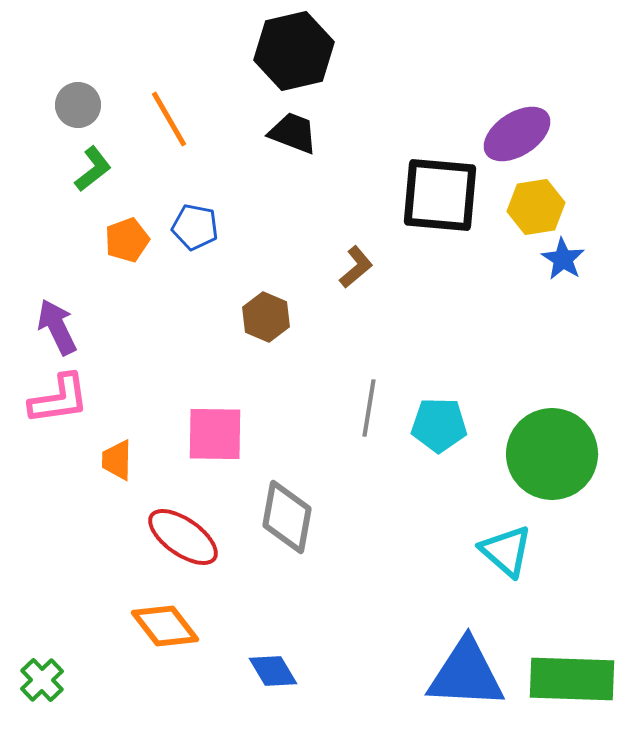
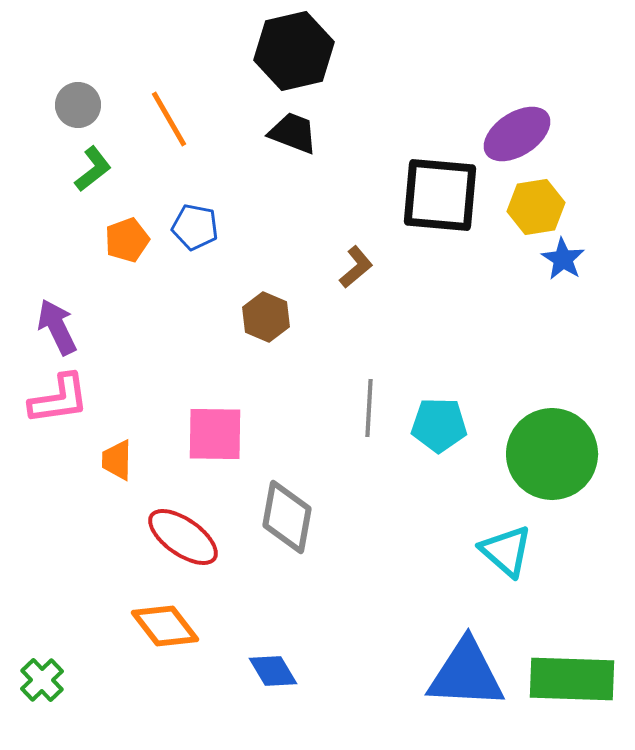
gray line: rotated 6 degrees counterclockwise
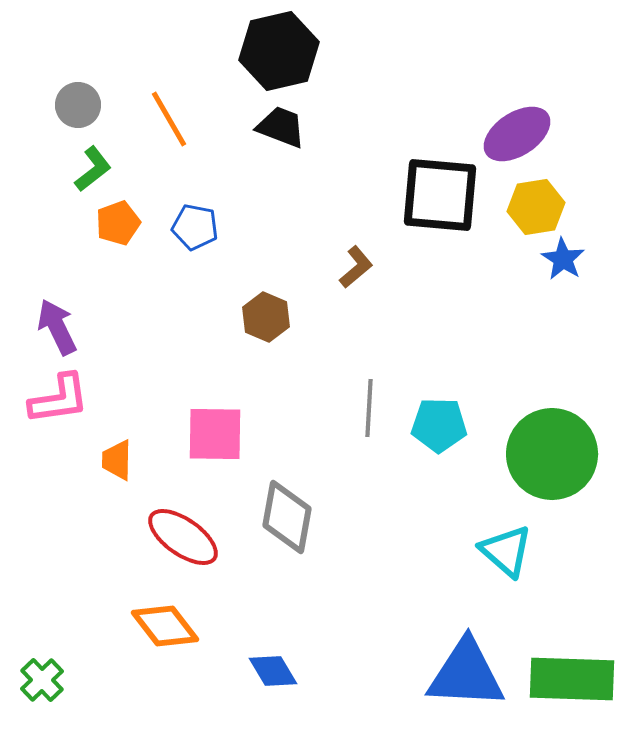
black hexagon: moved 15 px left
black trapezoid: moved 12 px left, 6 px up
orange pentagon: moved 9 px left, 17 px up
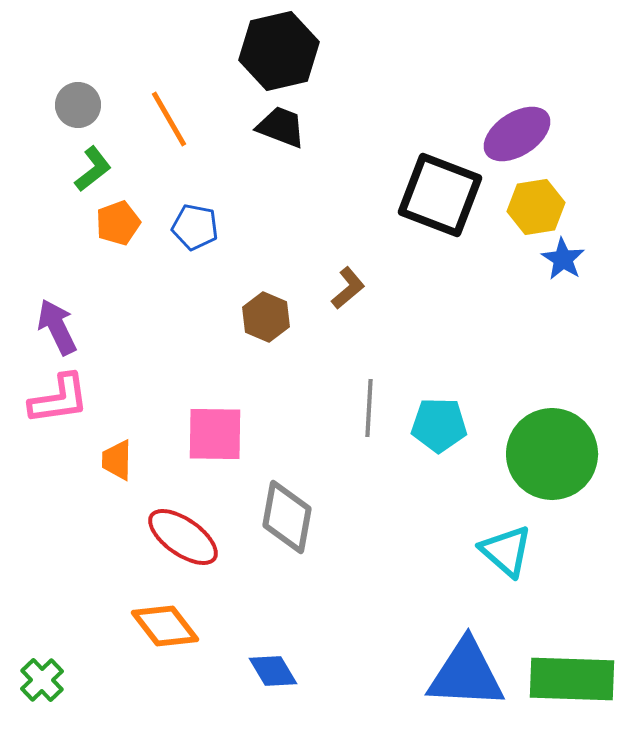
black square: rotated 16 degrees clockwise
brown L-shape: moved 8 px left, 21 px down
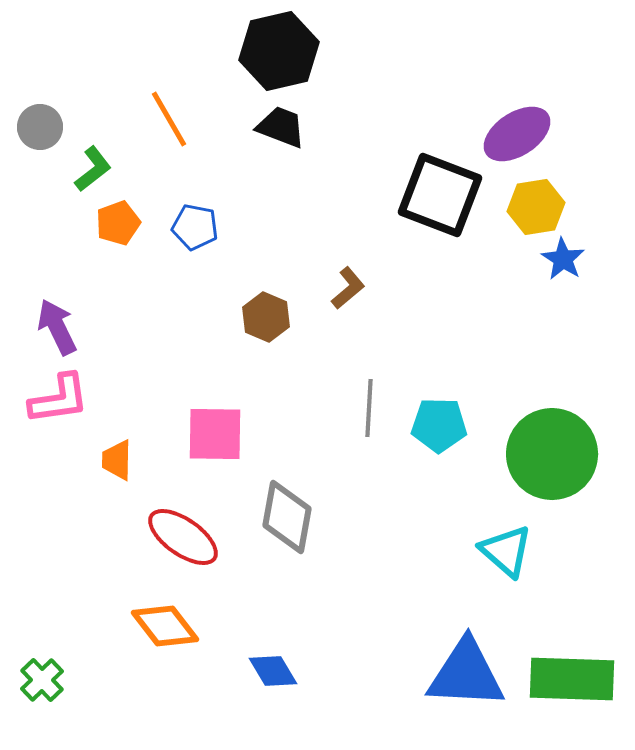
gray circle: moved 38 px left, 22 px down
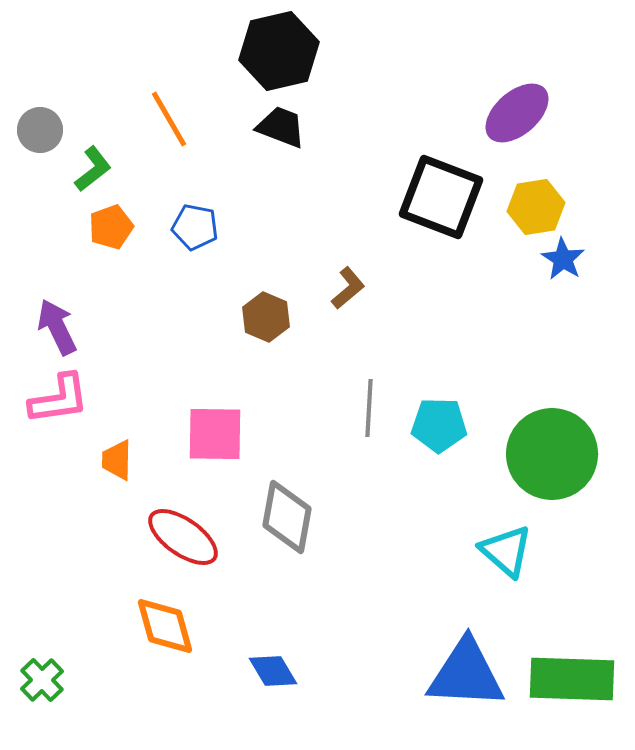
gray circle: moved 3 px down
purple ellipse: moved 21 px up; rotated 8 degrees counterclockwise
black square: moved 1 px right, 2 px down
orange pentagon: moved 7 px left, 4 px down
orange diamond: rotated 22 degrees clockwise
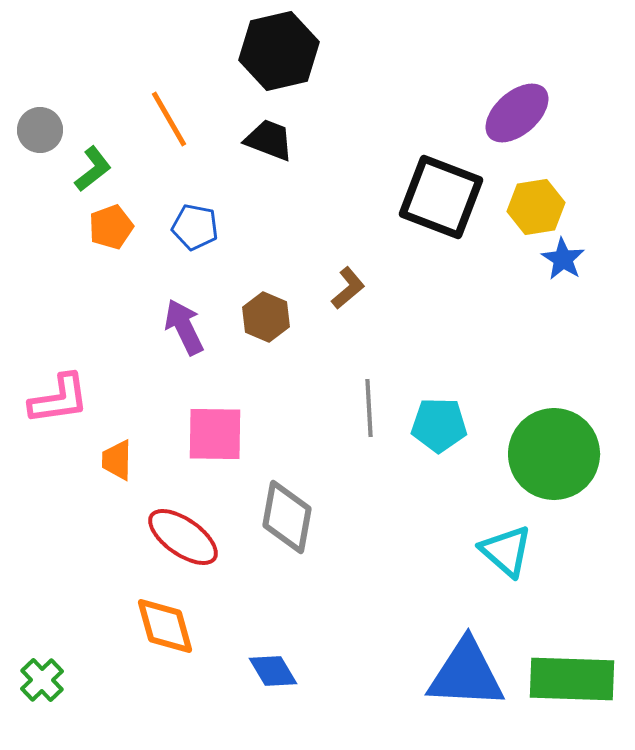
black trapezoid: moved 12 px left, 13 px down
purple arrow: moved 127 px right
gray line: rotated 6 degrees counterclockwise
green circle: moved 2 px right
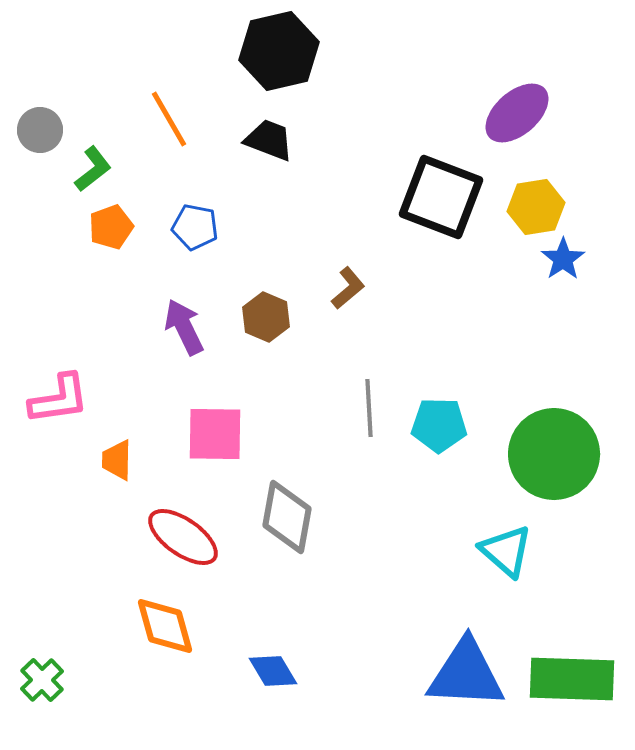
blue star: rotated 6 degrees clockwise
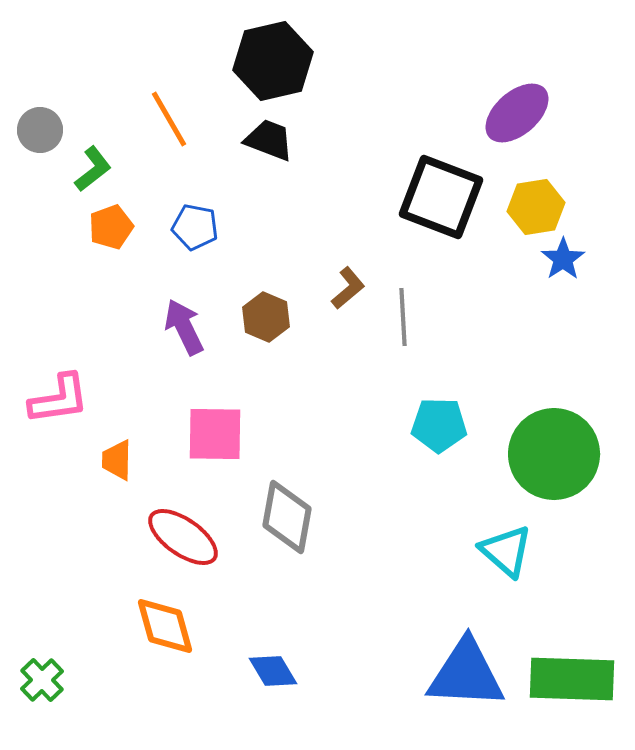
black hexagon: moved 6 px left, 10 px down
gray line: moved 34 px right, 91 px up
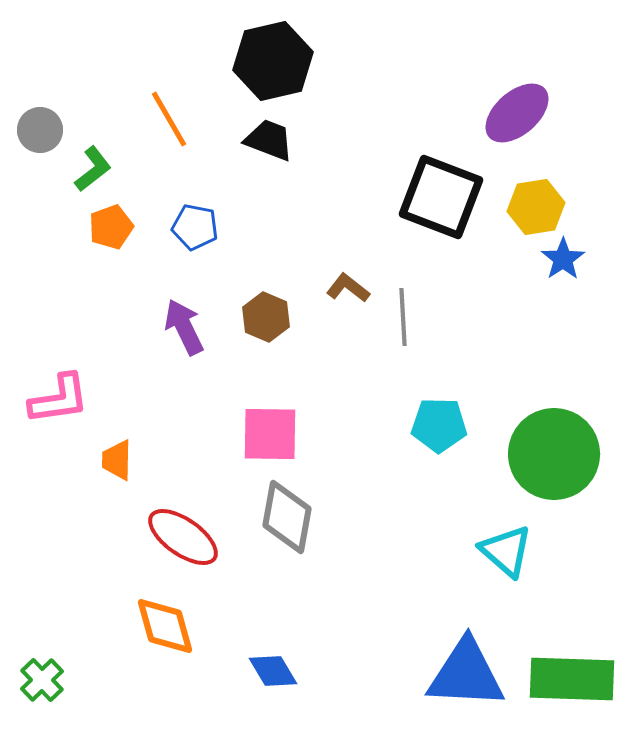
brown L-shape: rotated 102 degrees counterclockwise
pink square: moved 55 px right
